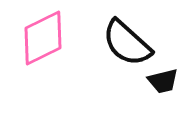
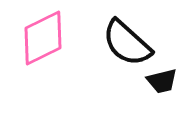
black trapezoid: moved 1 px left
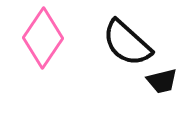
pink diamond: rotated 30 degrees counterclockwise
